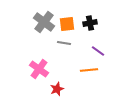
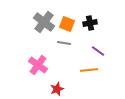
orange square: rotated 28 degrees clockwise
pink cross: moved 1 px left, 4 px up
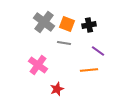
black cross: moved 1 px left, 2 px down
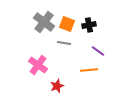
red star: moved 3 px up
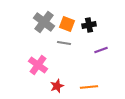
purple line: moved 3 px right, 1 px up; rotated 56 degrees counterclockwise
orange line: moved 17 px down
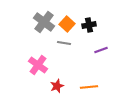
orange square: rotated 21 degrees clockwise
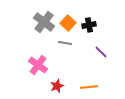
orange square: moved 1 px right, 1 px up
gray line: moved 1 px right
purple line: moved 2 px down; rotated 64 degrees clockwise
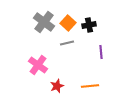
gray line: moved 2 px right; rotated 24 degrees counterclockwise
purple line: rotated 40 degrees clockwise
orange line: moved 1 px right, 1 px up
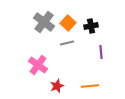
black cross: moved 2 px right, 1 px down
